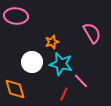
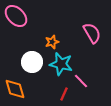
pink ellipse: rotated 40 degrees clockwise
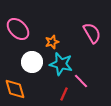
pink ellipse: moved 2 px right, 13 px down
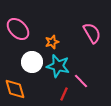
cyan star: moved 3 px left, 2 px down
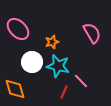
red line: moved 2 px up
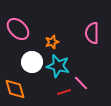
pink semicircle: rotated 150 degrees counterclockwise
pink line: moved 2 px down
red line: rotated 48 degrees clockwise
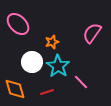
pink ellipse: moved 5 px up
pink semicircle: rotated 35 degrees clockwise
cyan star: rotated 20 degrees clockwise
pink line: moved 1 px up
red line: moved 17 px left
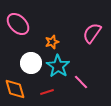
white circle: moved 1 px left, 1 px down
